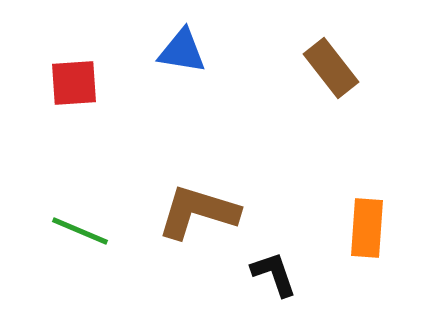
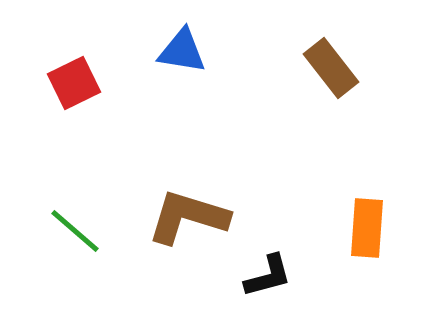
red square: rotated 22 degrees counterclockwise
brown L-shape: moved 10 px left, 5 px down
green line: moved 5 px left; rotated 18 degrees clockwise
black L-shape: moved 6 px left, 2 px down; rotated 94 degrees clockwise
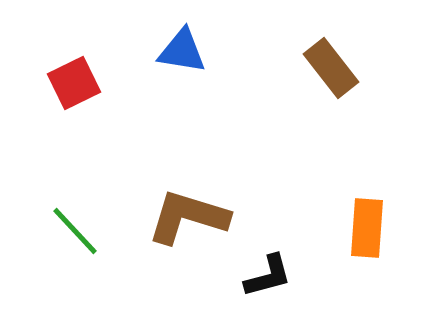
green line: rotated 6 degrees clockwise
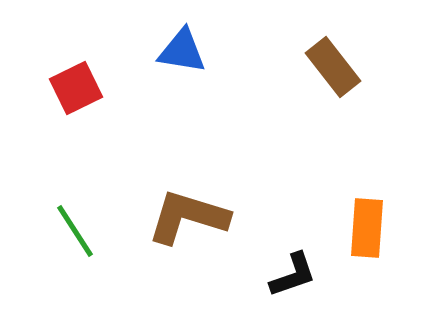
brown rectangle: moved 2 px right, 1 px up
red square: moved 2 px right, 5 px down
green line: rotated 10 degrees clockwise
black L-shape: moved 25 px right, 1 px up; rotated 4 degrees counterclockwise
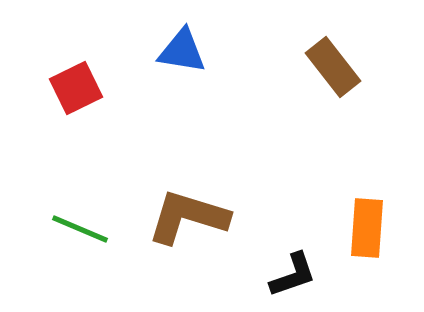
green line: moved 5 px right, 2 px up; rotated 34 degrees counterclockwise
